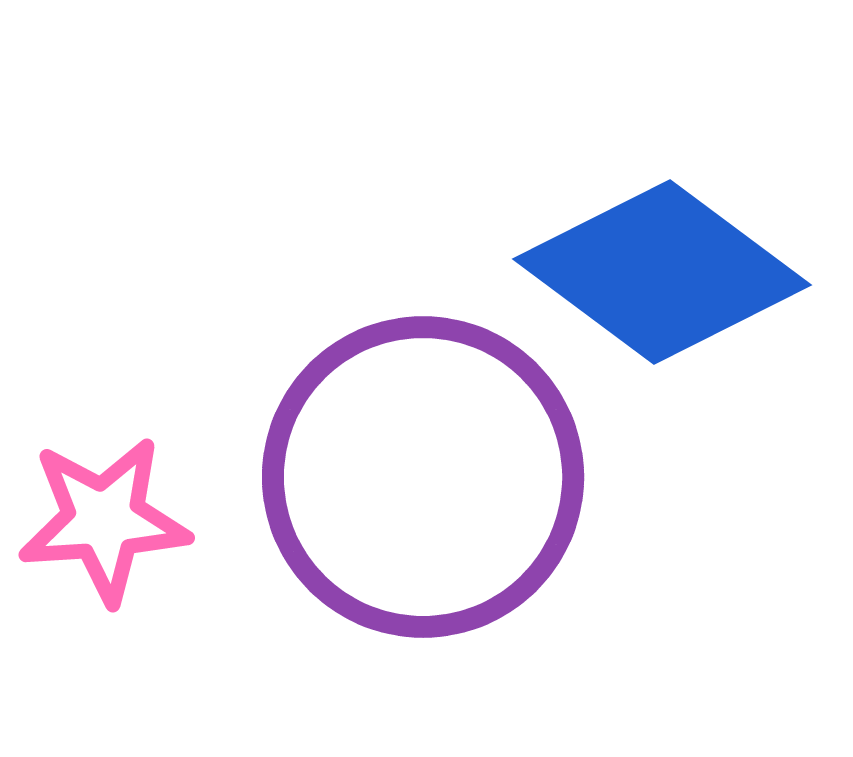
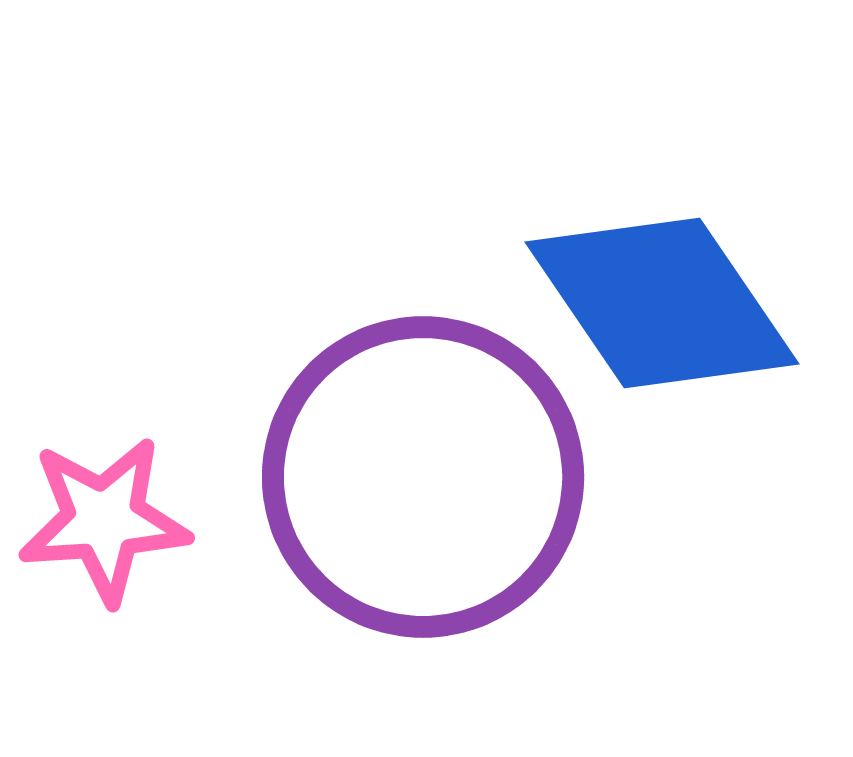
blue diamond: moved 31 px down; rotated 19 degrees clockwise
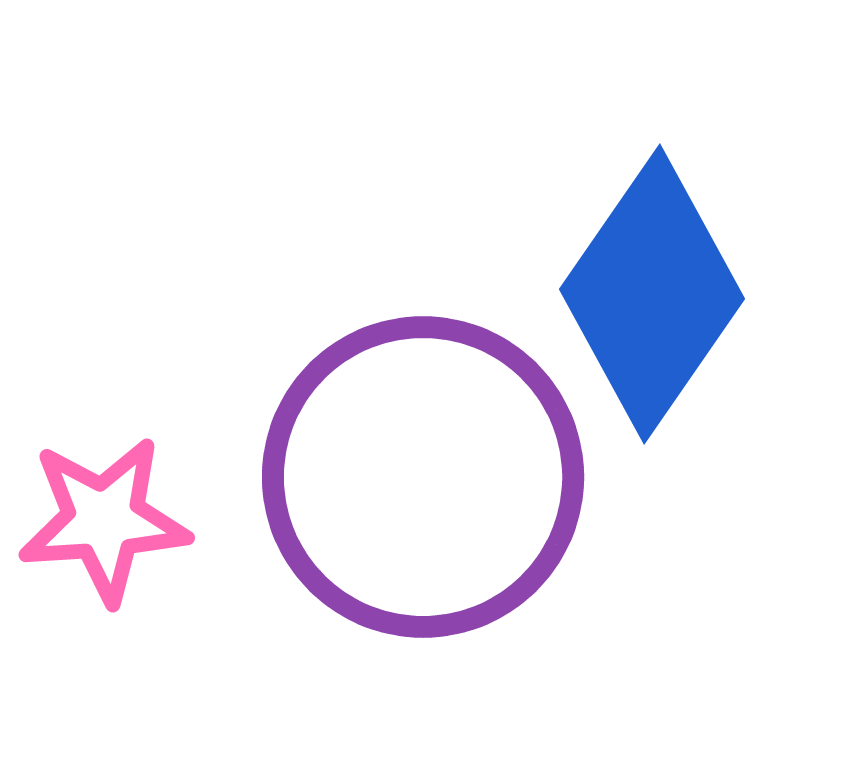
blue diamond: moved 10 px left, 9 px up; rotated 69 degrees clockwise
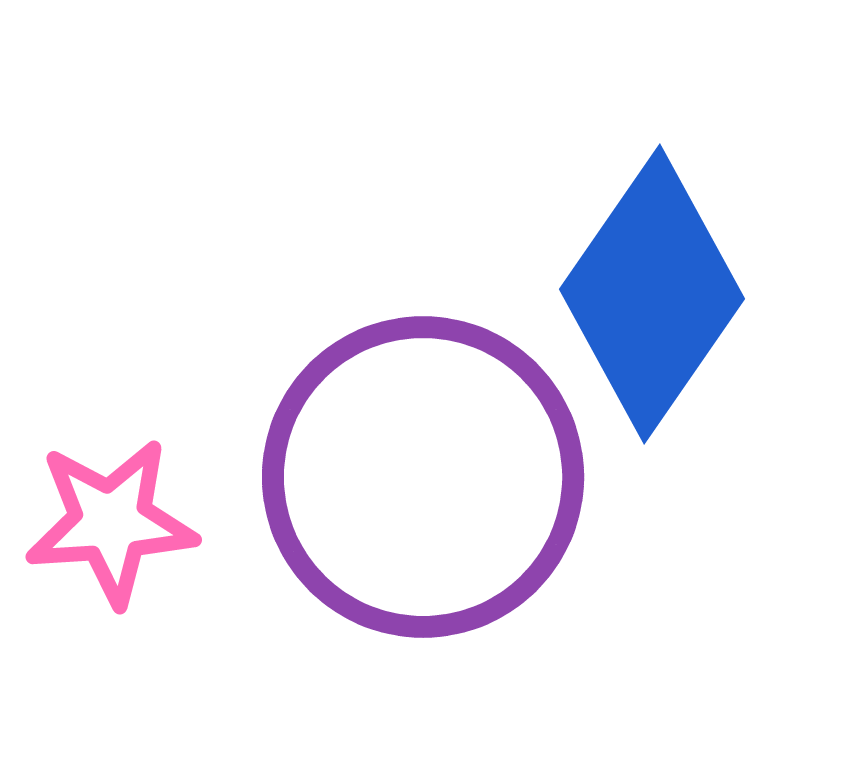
pink star: moved 7 px right, 2 px down
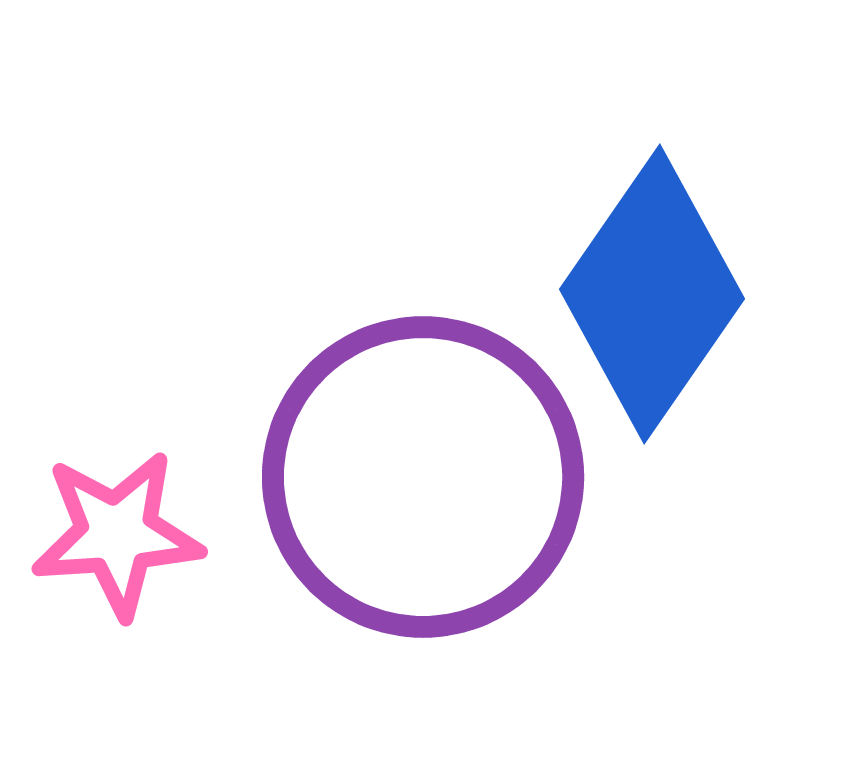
pink star: moved 6 px right, 12 px down
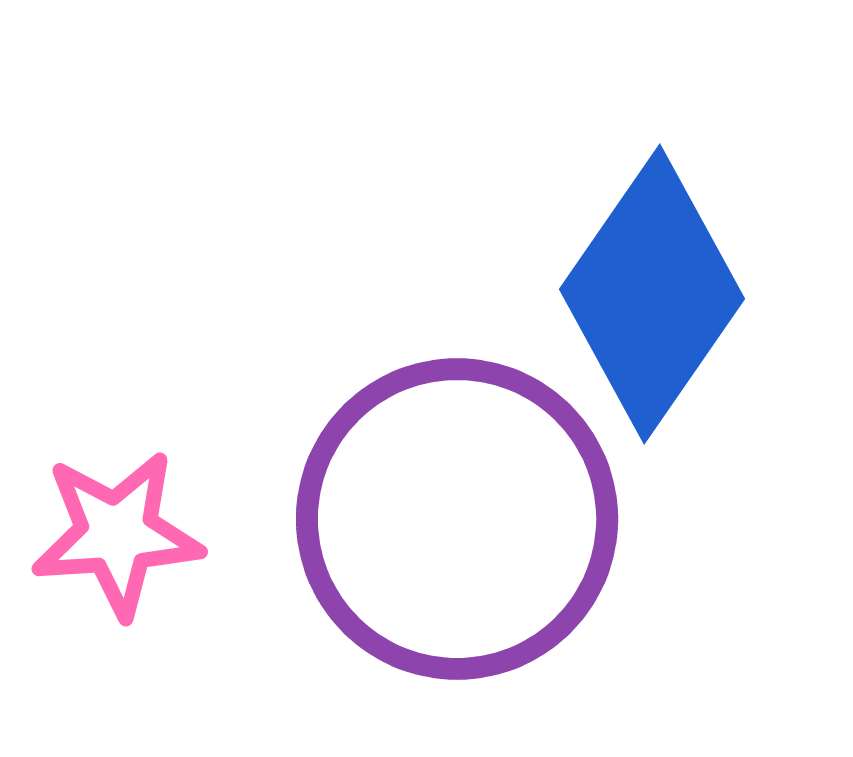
purple circle: moved 34 px right, 42 px down
